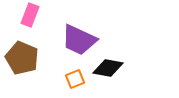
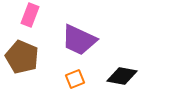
brown pentagon: moved 1 px up
black diamond: moved 14 px right, 8 px down
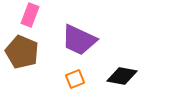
brown pentagon: moved 5 px up
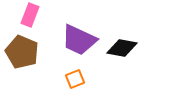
black diamond: moved 28 px up
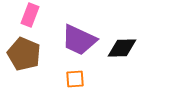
black diamond: rotated 12 degrees counterclockwise
brown pentagon: moved 2 px right, 2 px down
orange square: rotated 18 degrees clockwise
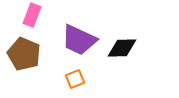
pink rectangle: moved 2 px right
orange square: rotated 18 degrees counterclockwise
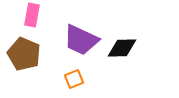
pink rectangle: rotated 10 degrees counterclockwise
purple trapezoid: moved 2 px right
orange square: moved 1 px left
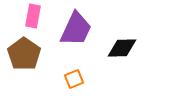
pink rectangle: moved 1 px right, 1 px down
purple trapezoid: moved 5 px left, 11 px up; rotated 90 degrees counterclockwise
brown pentagon: rotated 12 degrees clockwise
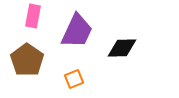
purple trapezoid: moved 1 px right, 2 px down
brown pentagon: moved 3 px right, 6 px down
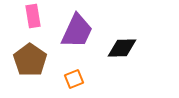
pink rectangle: rotated 20 degrees counterclockwise
brown pentagon: moved 3 px right
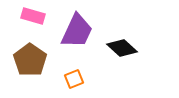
pink rectangle: rotated 65 degrees counterclockwise
black diamond: rotated 44 degrees clockwise
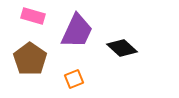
brown pentagon: moved 1 px up
